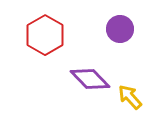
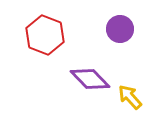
red hexagon: rotated 9 degrees counterclockwise
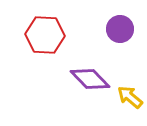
red hexagon: rotated 18 degrees counterclockwise
yellow arrow: rotated 8 degrees counterclockwise
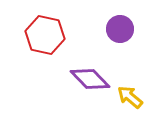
red hexagon: rotated 9 degrees clockwise
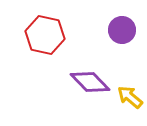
purple circle: moved 2 px right, 1 px down
purple diamond: moved 3 px down
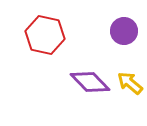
purple circle: moved 2 px right, 1 px down
yellow arrow: moved 14 px up
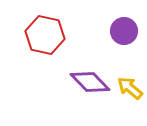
yellow arrow: moved 5 px down
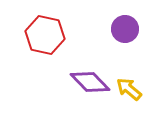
purple circle: moved 1 px right, 2 px up
yellow arrow: moved 1 px left, 1 px down
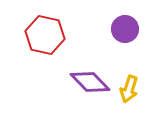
yellow arrow: rotated 112 degrees counterclockwise
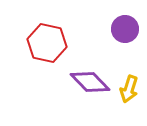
red hexagon: moved 2 px right, 8 px down
